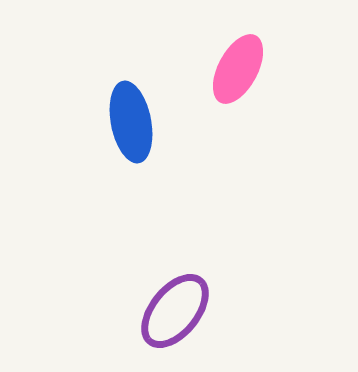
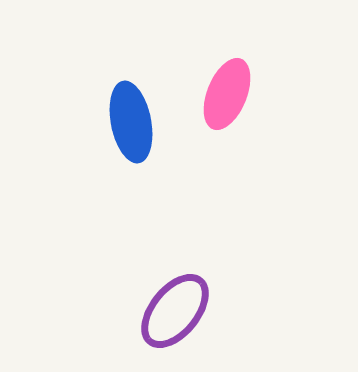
pink ellipse: moved 11 px left, 25 px down; rotated 6 degrees counterclockwise
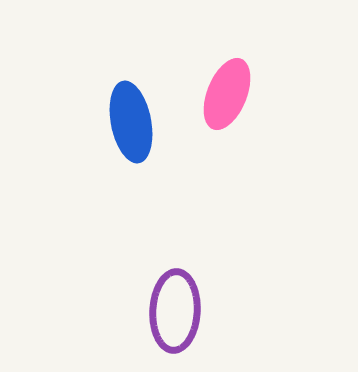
purple ellipse: rotated 36 degrees counterclockwise
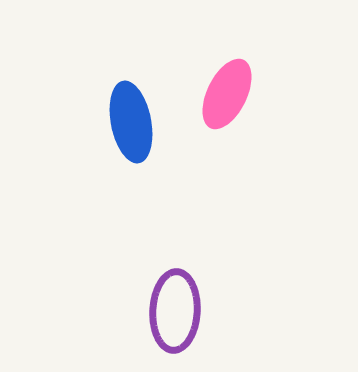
pink ellipse: rotated 4 degrees clockwise
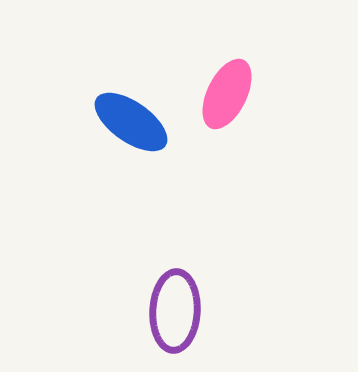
blue ellipse: rotated 44 degrees counterclockwise
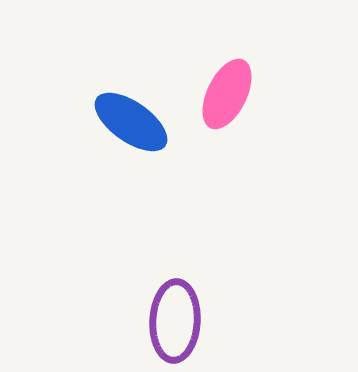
purple ellipse: moved 10 px down
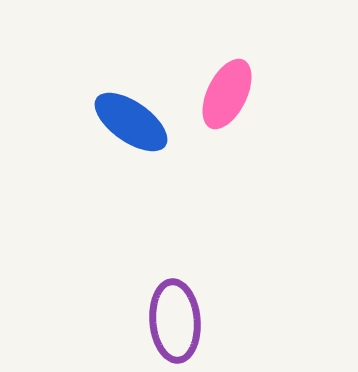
purple ellipse: rotated 8 degrees counterclockwise
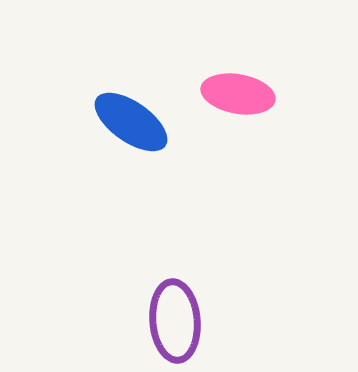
pink ellipse: moved 11 px right; rotated 74 degrees clockwise
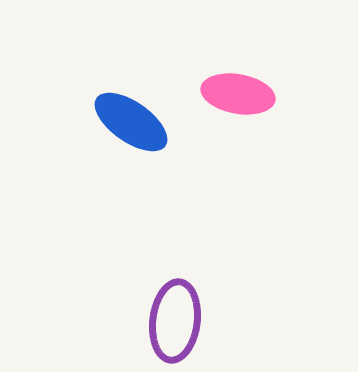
purple ellipse: rotated 12 degrees clockwise
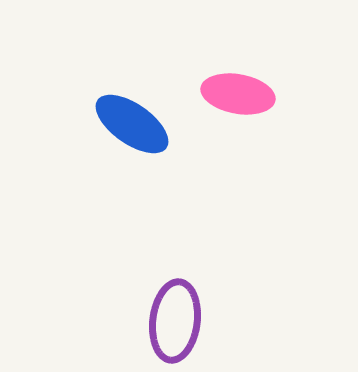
blue ellipse: moved 1 px right, 2 px down
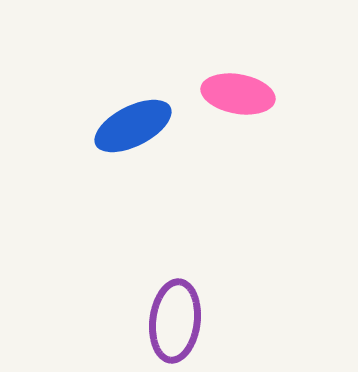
blue ellipse: moved 1 px right, 2 px down; rotated 62 degrees counterclockwise
